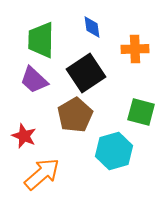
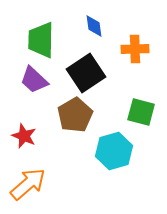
blue diamond: moved 2 px right, 1 px up
orange arrow: moved 14 px left, 10 px down
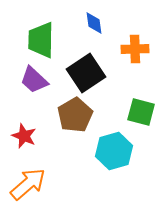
blue diamond: moved 3 px up
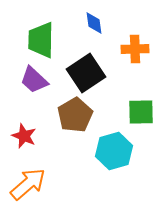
green square: rotated 16 degrees counterclockwise
